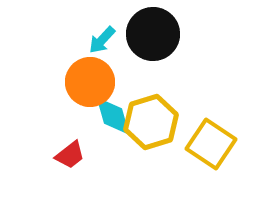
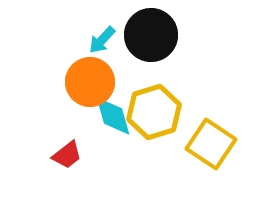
black circle: moved 2 px left, 1 px down
yellow hexagon: moved 3 px right, 10 px up
red trapezoid: moved 3 px left
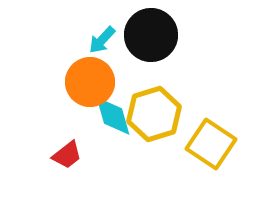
yellow hexagon: moved 2 px down
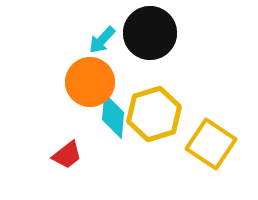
black circle: moved 1 px left, 2 px up
cyan diamond: rotated 21 degrees clockwise
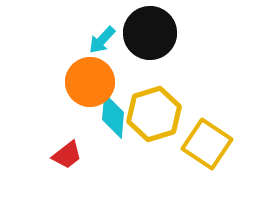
yellow square: moved 4 px left
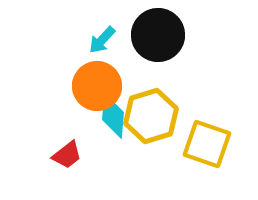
black circle: moved 8 px right, 2 px down
orange circle: moved 7 px right, 4 px down
yellow hexagon: moved 3 px left, 2 px down
yellow square: rotated 15 degrees counterclockwise
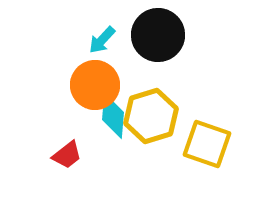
orange circle: moved 2 px left, 1 px up
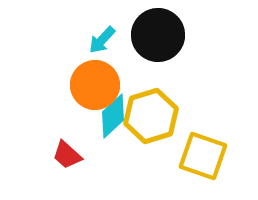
cyan diamond: rotated 42 degrees clockwise
yellow square: moved 4 px left, 12 px down
red trapezoid: rotated 80 degrees clockwise
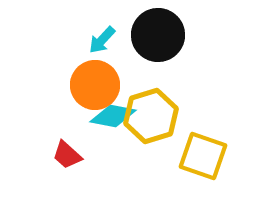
cyan diamond: rotated 54 degrees clockwise
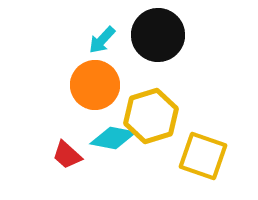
cyan diamond: moved 22 px down
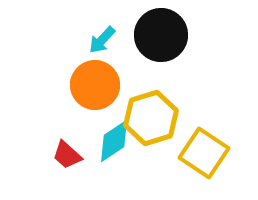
black circle: moved 3 px right
yellow hexagon: moved 2 px down
cyan diamond: moved 1 px right, 3 px down; rotated 45 degrees counterclockwise
yellow square: moved 1 px right, 3 px up; rotated 15 degrees clockwise
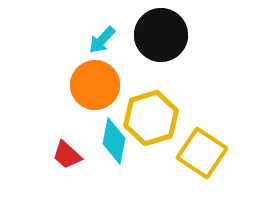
cyan diamond: rotated 45 degrees counterclockwise
yellow square: moved 2 px left
